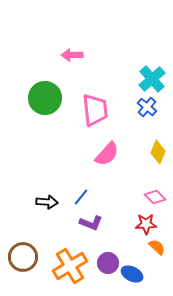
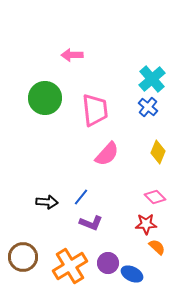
blue cross: moved 1 px right
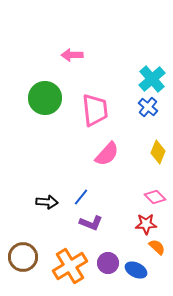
blue ellipse: moved 4 px right, 4 px up
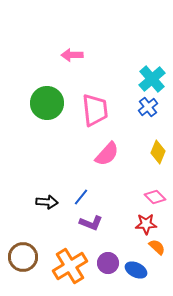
green circle: moved 2 px right, 5 px down
blue cross: rotated 12 degrees clockwise
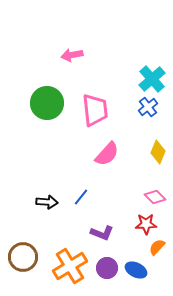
pink arrow: rotated 10 degrees counterclockwise
purple L-shape: moved 11 px right, 10 px down
orange semicircle: rotated 90 degrees counterclockwise
purple circle: moved 1 px left, 5 px down
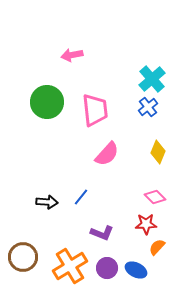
green circle: moved 1 px up
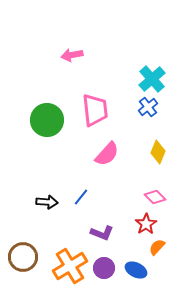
green circle: moved 18 px down
red star: rotated 30 degrees counterclockwise
purple circle: moved 3 px left
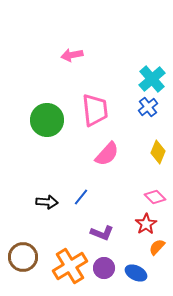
blue ellipse: moved 3 px down
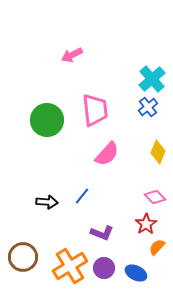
pink arrow: rotated 15 degrees counterclockwise
blue line: moved 1 px right, 1 px up
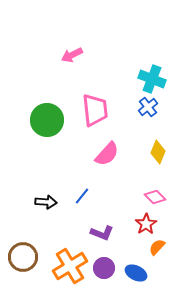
cyan cross: rotated 28 degrees counterclockwise
black arrow: moved 1 px left
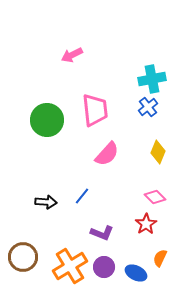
cyan cross: rotated 32 degrees counterclockwise
orange semicircle: moved 3 px right, 11 px down; rotated 18 degrees counterclockwise
purple circle: moved 1 px up
